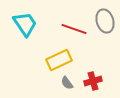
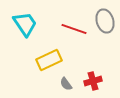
yellow rectangle: moved 10 px left
gray semicircle: moved 1 px left, 1 px down
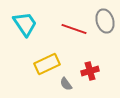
yellow rectangle: moved 2 px left, 4 px down
red cross: moved 3 px left, 10 px up
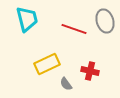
cyan trapezoid: moved 2 px right, 5 px up; rotated 20 degrees clockwise
red cross: rotated 30 degrees clockwise
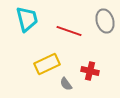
red line: moved 5 px left, 2 px down
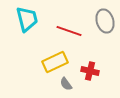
yellow rectangle: moved 8 px right, 2 px up
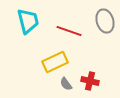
cyan trapezoid: moved 1 px right, 2 px down
red cross: moved 10 px down
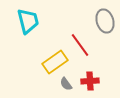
red line: moved 11 px right, 14 px down; rotated 35 degrees clockwise
yellow rectangle: rotated 10 degrees counterclockwise
red cross: rotated 18 degrees counterclockwise
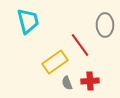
gray ellipse: moved 4 px down; rotated 15 degrees clockwise
gray semicircle: moved 1 px right, 1 px up; rotated 16 degrees clockwise
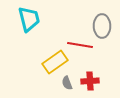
cyan trapezoid: moved 1 px right, 2 px up
gray ellipse: moved 3 px left, 1 px down
red line: rotated 45 degrees counterclockwise
